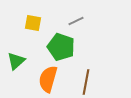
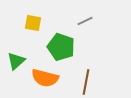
gray line: moved 9 px right
orange semicircle: moved 3 px left, 1 px up; rotated 92 degrees counterclockwise
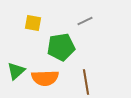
green pentagon: rotated 28 degrees counterclockwise
green triangle: moved 10 px down
orange semicircle: rotated 16 degrees counterclockwise
brown line: rotated 20 degrees counterclockwise
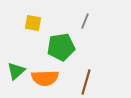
gray line: rotated 42 degrees counterclockwise
brown line: rotated 25 degrees clockwise
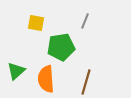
yellow square: moved 3 px right
orange semicircle: moved 1 px right, 1 px down; rotated 88 degrees clockwise
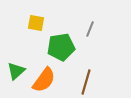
gray line: moved 5 px right, 8 px down
orange semicircle: moved 2 px left, 1 px down; rotated 140 degrees counterclockwise
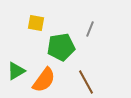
green triangle: rotated 12 degrees clockwise
brown line: rotated 45 degrees counterclockwise
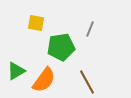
brown line: moved 1 px right
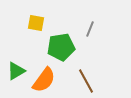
brown line: moved 1 px left, 1 px up
